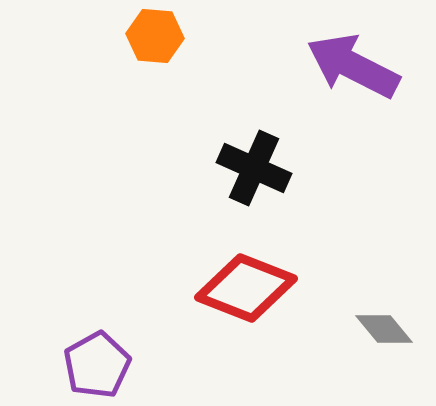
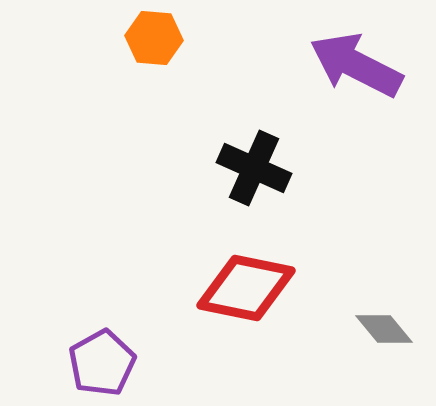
orange hexagon: moved 1 px left, 2 px down
purple arrow: moved 3 px right, 1 px up
red diamond: rotated 10 degrees counterclockwise
purple pentagon: moved 5 px right, 2 px up
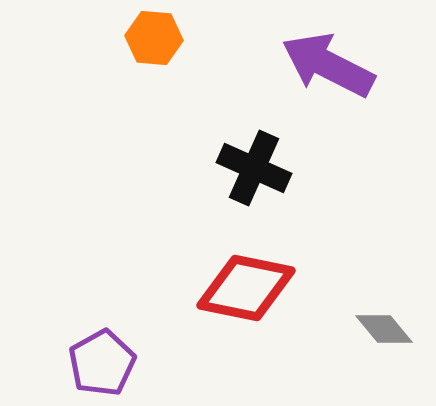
purple arrow: moved 28 px left
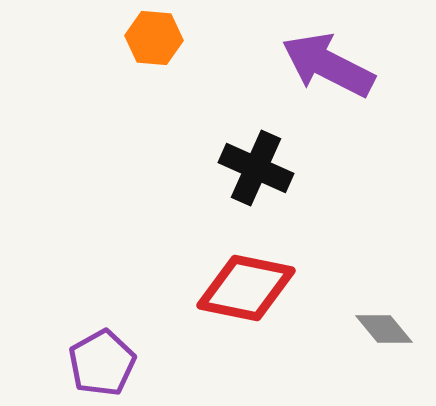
black cross: moved 2 px right
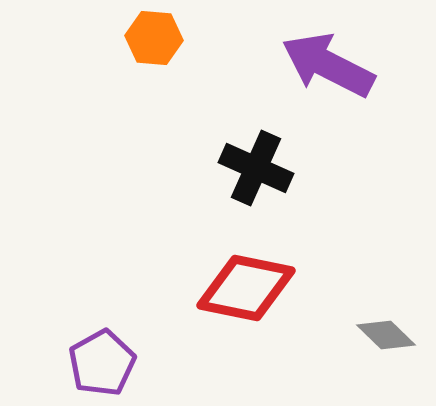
gray diamond: moved 2 px right, 6 px down; rotated 6 degrees counterclockwise
